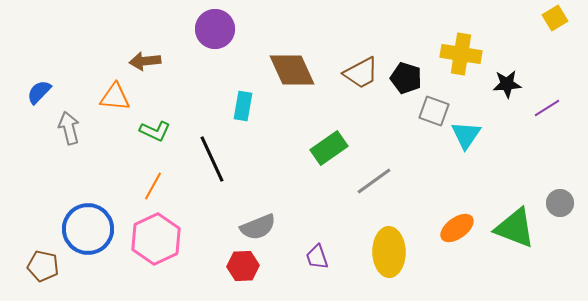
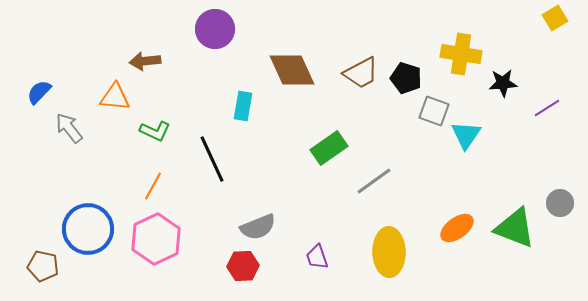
black star: moved 4 px left, 1 px up
gray arrow: rotated 24 degrees counterclockwise
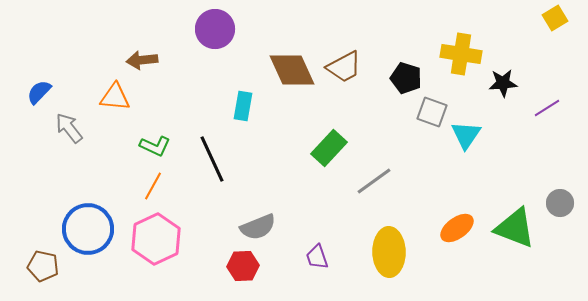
brown arrow: moved 3 px left, 1 px up
brown trapezoid: moved 17 px left, 6 px up
gray square: moved 2 px left, 1 px down
green L-shape: moved 15 px down
green rectangle: rotated 12 degrees counterclockwise
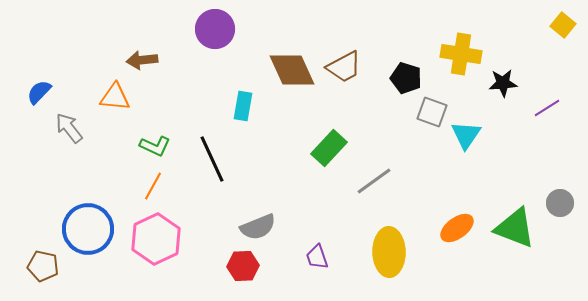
yellow square: moved 8 px right, 7 px down; rotated 20 degrees counterclockwise
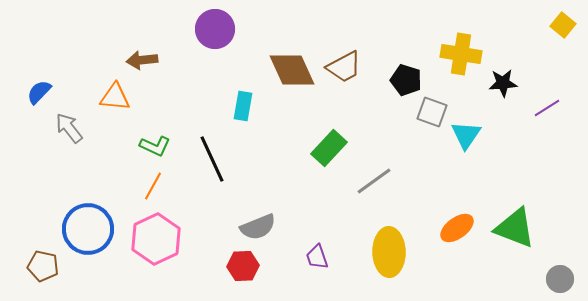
black pentagon: moved 2 px down
gray circle: moved 76 px down
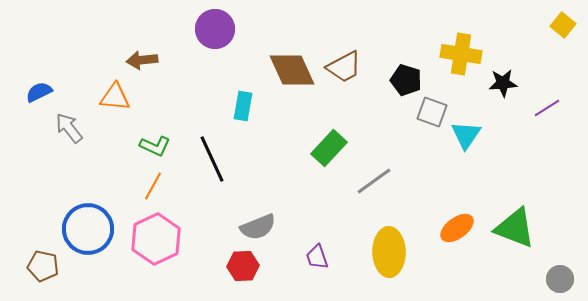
blue semicircle: rotated 20 degrees clockwise
